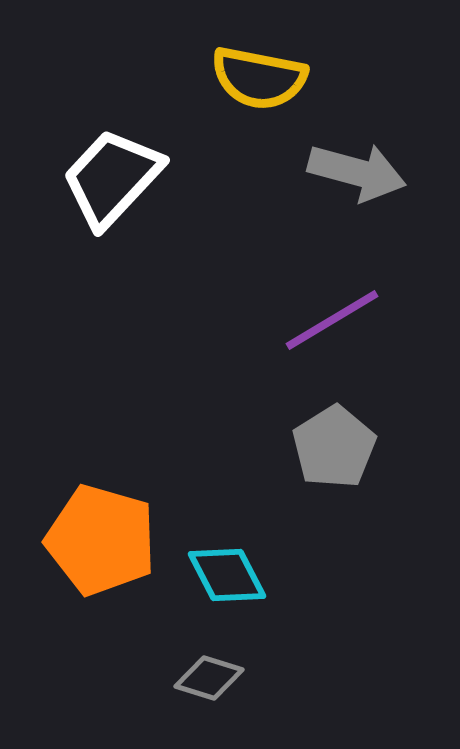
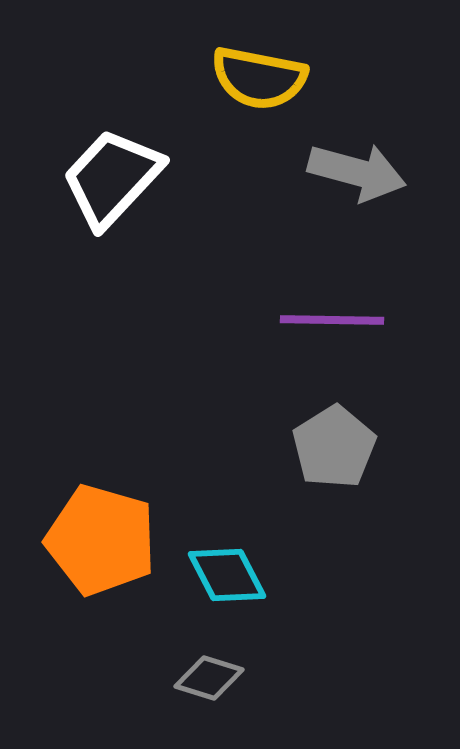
purple line: rotated 32 degrees clockwise
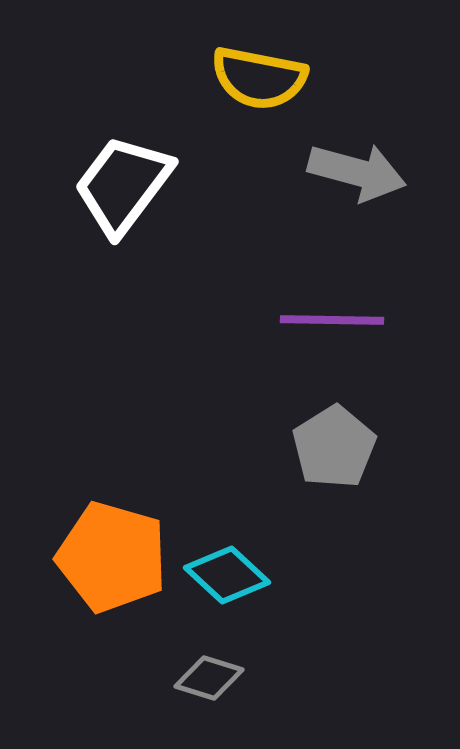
white trapezoid: moved 11 px right, 7 px down; rotated 6 degrees counterclockwise
orange pentagon: moved 11 px right, 17 px down
cyan diamond: rotated 20 degrees counterclockwise
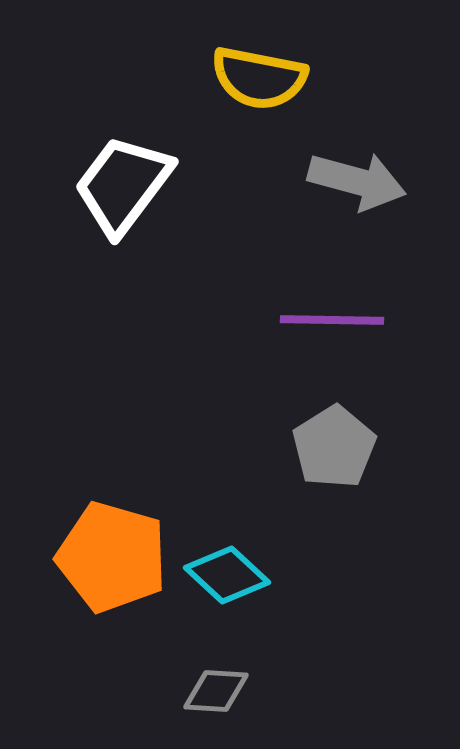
gray arrow: moved 9 px down
gray diamond: moved 7 px right, 13 px down; rotated 14 degrees counterclockwise
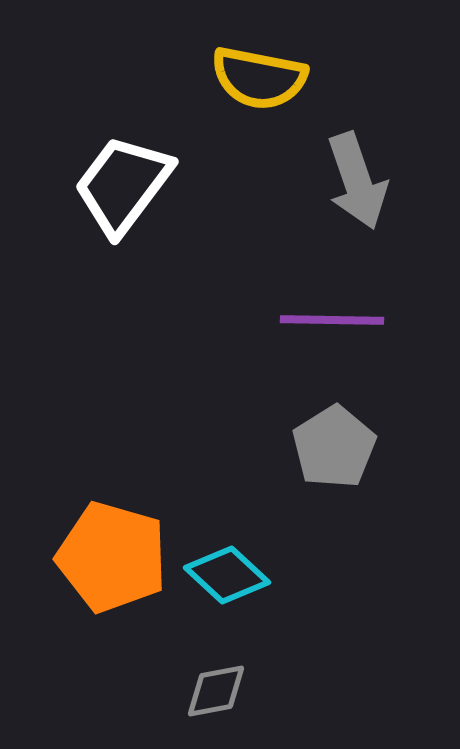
gray arrow: rotated 56 degrees clockwise
gray diamond: rotated 14 degrees counterclockwise
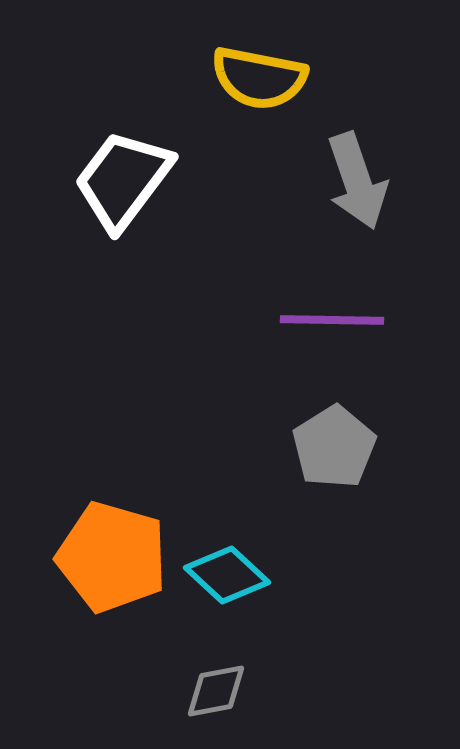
white trapezoid: moved 5 px up
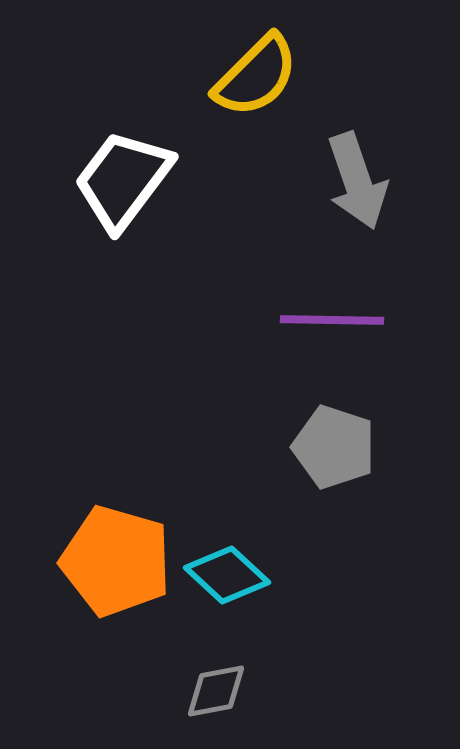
yellow semicircle: moved 3 px left, 2 px up; rotated 56 degrees counterclockwise
gray pentagon: rotated 22 degrees counterclockwise
orange pentagon: moved 4 px right, 4 px down
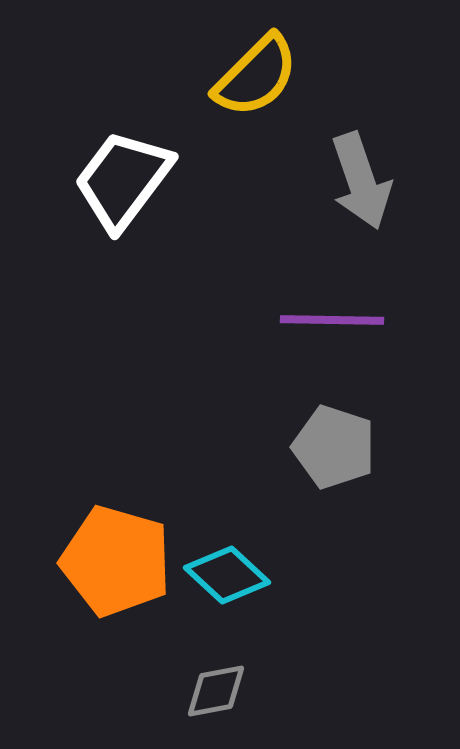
gray arrow: moved 4 px right
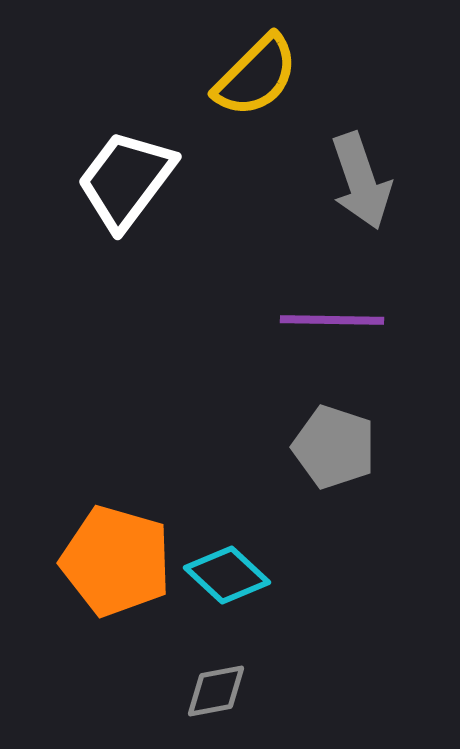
white trapezoid: moved 3 px right
